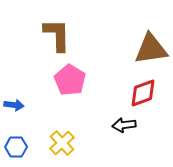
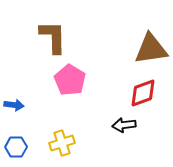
brown L-shape: moved 4 px left, 2 px down
yellow cross: rotated 25 degrees clockwise
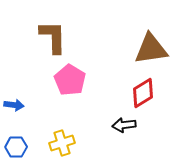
red diamond: rotated 12 degrees counterclockwise
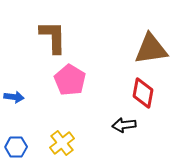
red diamond: rotated 48 degrees counterclockwise
blue arrow: moved 8 px up
yellow cross: rotated 20 degrees counterclockwise
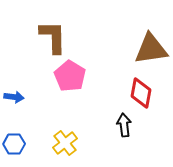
pink pentagon: moved 4 px up
red diamond: moved 2 px left
black arrow: rotated 90 degrees clockwise
yellow cross: moved 3 px right
blue hexagon: moved 2 px left, 3 px up
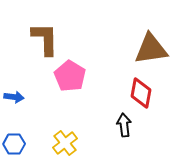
brown L-shape: moved 8 px left, 2 px down
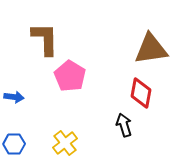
black arrow: rotated 10 degrees counterclockwise
